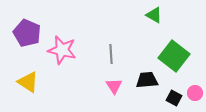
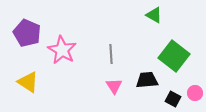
pink star: rotated 16 degrees clockwise
black square: moved 1 px left, 1 px down
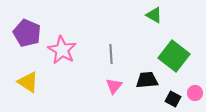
pink triangle: rotated 12 degrees clockwise
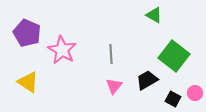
black trapezoid: rotated 25 degrees counterclockwise
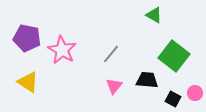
purple pentagon: moved 5 px down; rotated 12 degrees counterclockwise
gray line: rotated 42 degrees clockwise
black trapezoid: rotated 35 degrees clockwise
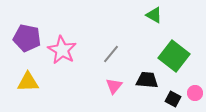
yellow triangle: rotated 35 degrees counterclockwise
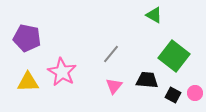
pink star: moved 22 px down
black square: moved 4 px up
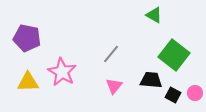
green square: moved 1 px up
black trapezoid: moved 4 px right
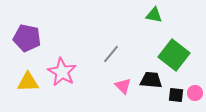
green triangle: rotated 18 degrees counterclockwise
pink triangle: moved 9 px right; rotated 24 degrees counterclockwise
black square: moved 3 px right; rotated 21 degrees counterclockwise
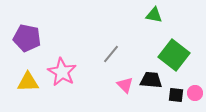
pink triangle: moved 2 px right, 1 px up
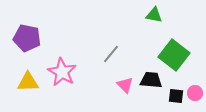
black square: moved 1 px down
